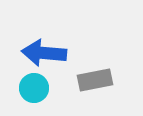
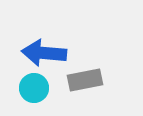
gray rectangle: moved 10 px left
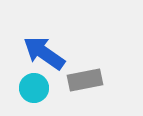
blue arrow: rotated 30 degrees clockwise
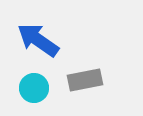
blue arrow: moved 6 px left, 13 px up
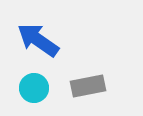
gray rectangle: moved 3 px right, 6 px down
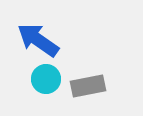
cyan circle: moved 12 px right, 9 px up
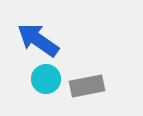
gray rectangle: moved 1 px left
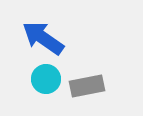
blue arrow: moved 5 px right, 2 px up
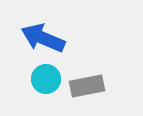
blue arrow: rotated 12 degrees counterclockwise
